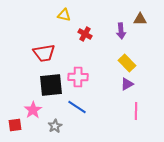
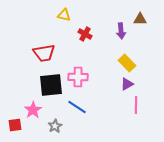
pink line: moved 6 px up
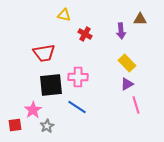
pink line: rotated 18 degrees counterclockwise
gray star: moved 8 px left
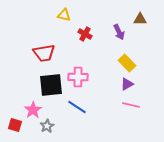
purple arrow: moved 2 px left, 1 px down; rotated 21 degrees counterclockwise
pink line: moved 5 px left; rotated 60 degrees counterclockwise
red square: rotated 24 degrees clockwise
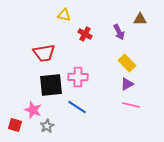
pink star: rotated 18 degrees counterclockwise
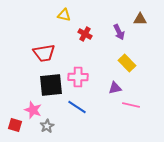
purple triangle: moved 12 px left, 4 px down; rotated 16 degrees clockwise
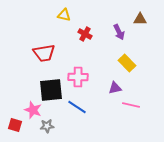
black square: moved 5 px down
gray star: rotated 24 degrees clockwise
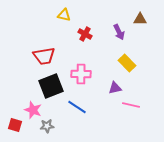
red trapezoid: moved 3 px down
pink cross: moved 3 px right, 3 px up
black square: moved 4 px up; rotated 15 degrees counterclockwise
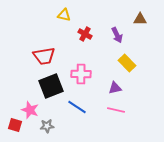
purple arrow: moved 2 px left, 3 px down
pink line: moved 15 px left, 5 px down
pink star: moved 3 px left
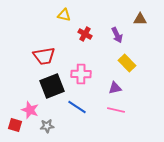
black square: moved 1 px right
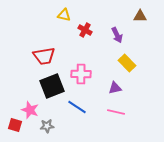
brown triangle: moved 3 px up
red cross: moved 4 px up
pink line: moved 2 px down
